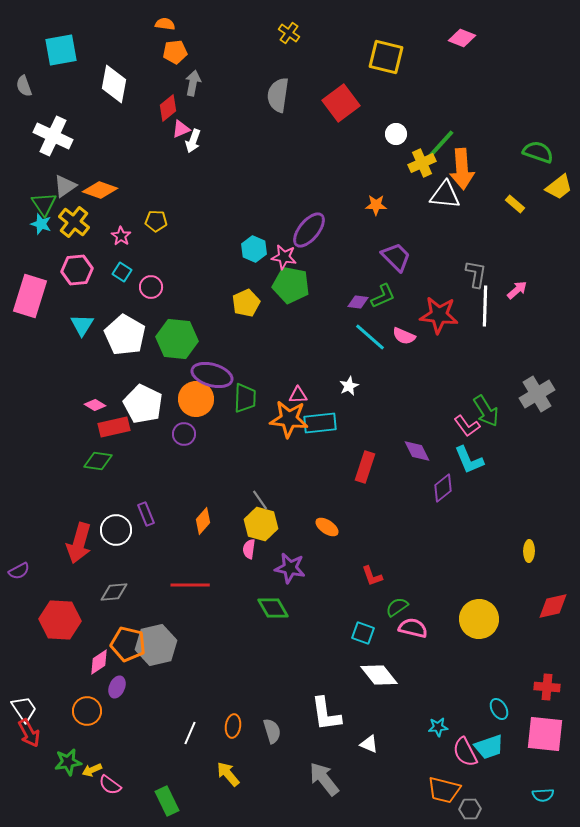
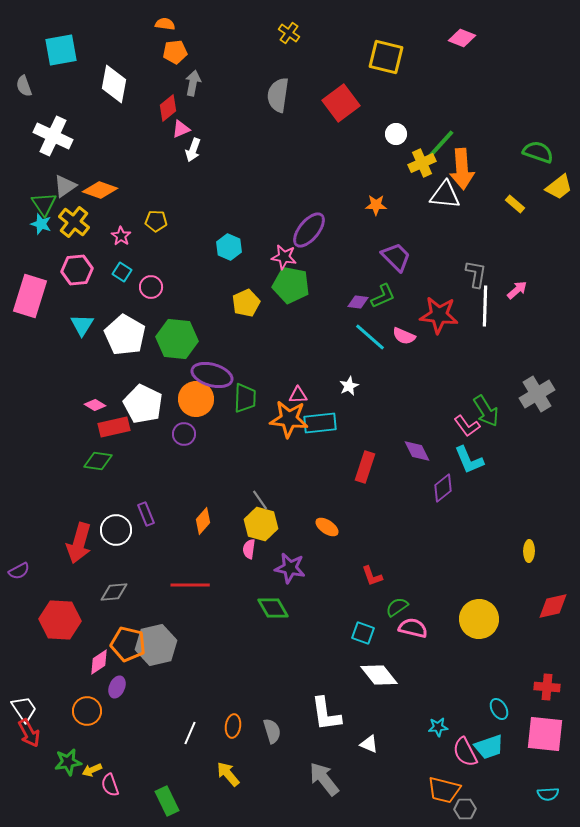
white arrow at (193, 141): moved 9 px down
cyan hexagon at (254, 249): moved 25 px left, 2 px up
pink semicircle at (110, 785): rotated 35 degrees clockwise
cyan semicircle at (543, 795): moved 5 px right, 1 px up
gray hexagon at (470, 809): moved 5 px left
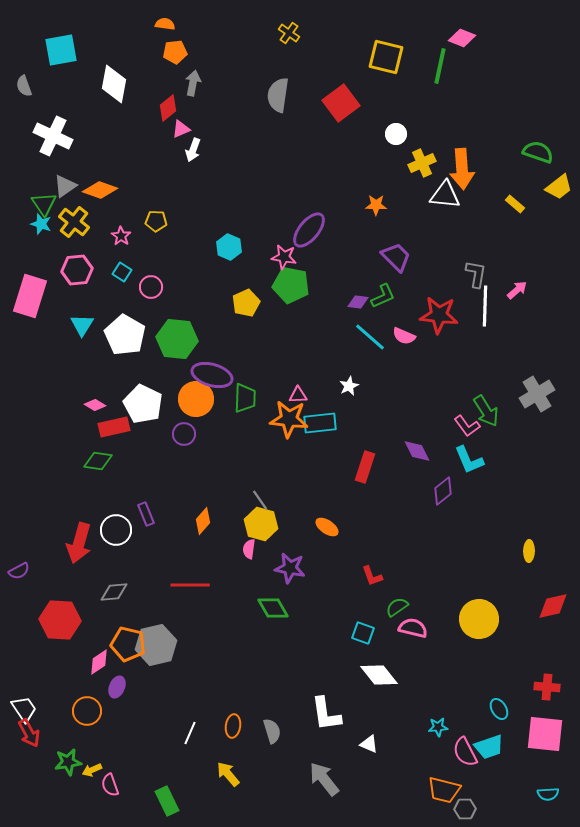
green line at (440, 145): moved 79 px up; rotated 30 degrees counterclockwise
purple diamond at (443, 488): moved 3 px down
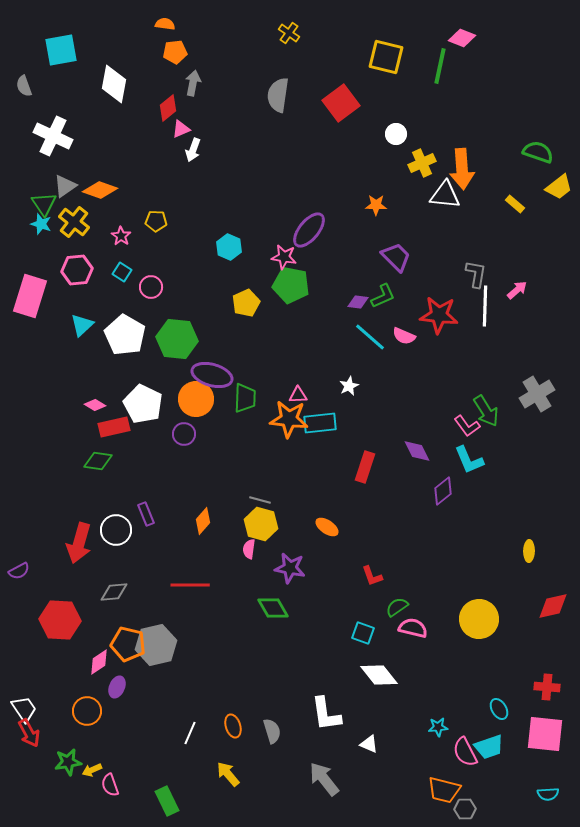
cyan triangle at (82, 325): rotated 15 degrees clockwise
gray line at (260, 500): rotated 40 degrees counterclockwise
orange ellipse at (233, 726): rotated 25 degrees counterclockwise
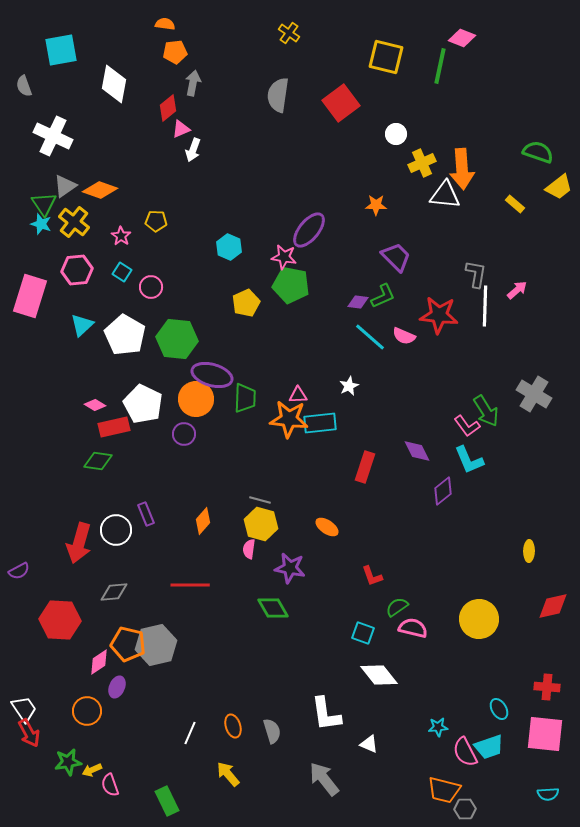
gray cross at (537, 394): moved 3 px left; rotated 28 degrees counterclockwise
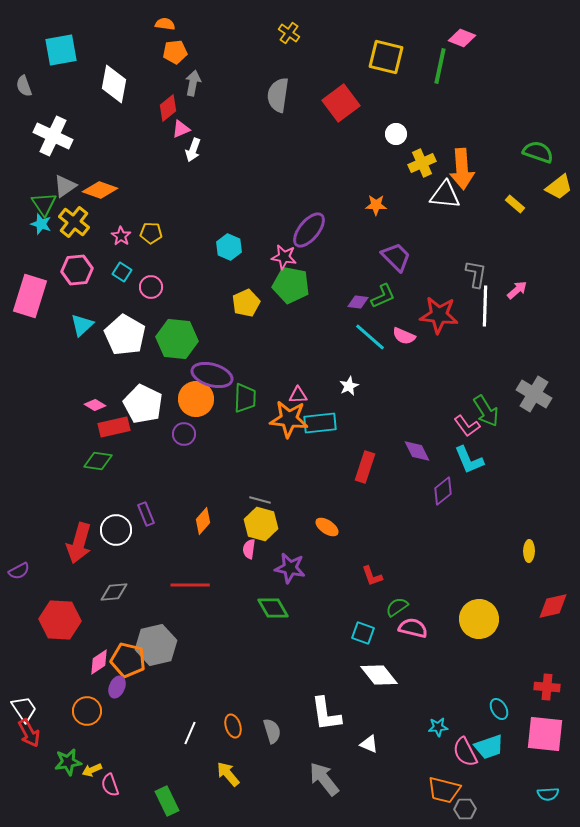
yellow pentagon at (156, 221): moved 5 px left, 12 px down
orange pentagon at (128, 644): moved 16 px down
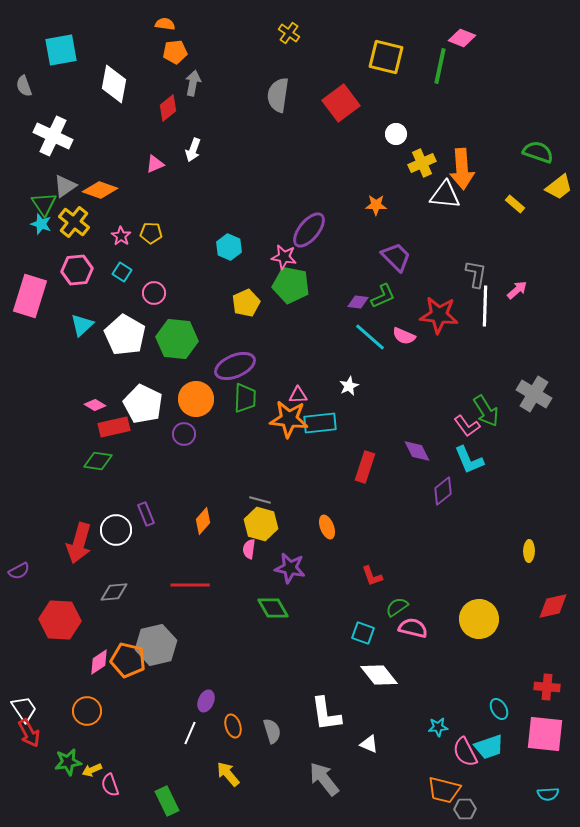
pink triangle at (181, 129): moved 26 px left, 35 px down
pink circle at (151, 287): moved 3 px right, 6 px down
purple ellipse at (212, 375): moved 23 px right, 9 px up; rotated 39 degrees counterclockwise
orange ellipse at (327, 527): rotated 35 degrees clockwise
purple ellipse at (117, 687): moved 89 px right, 14 px down
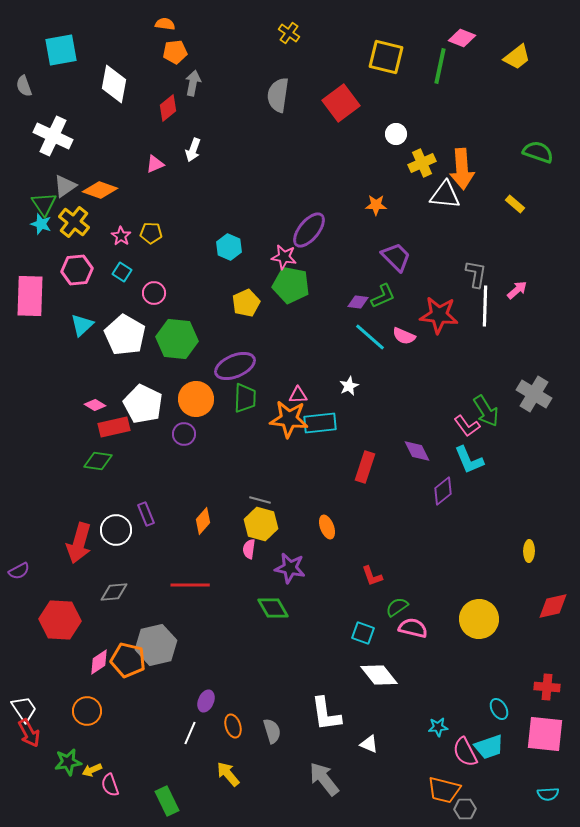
yellow trapezoid at (559, 187): moved 42 px left, 130 px up
pink rectangle at (30, 296): rotated 15 degrees counterclockwise
